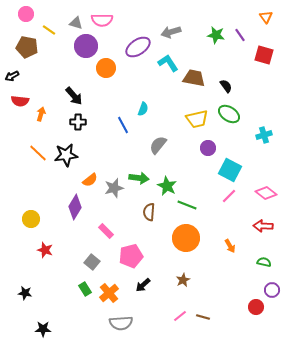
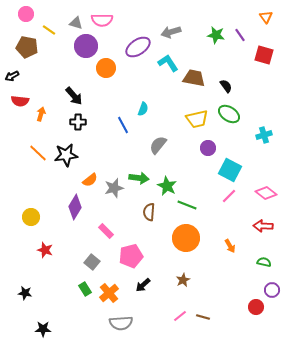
yellow circle at (31, 219): moved 2 px up
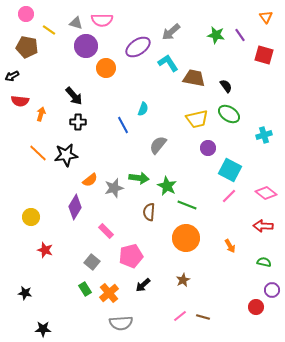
gray arrow at (171, 32): rotated 24 degrees counterclockwise
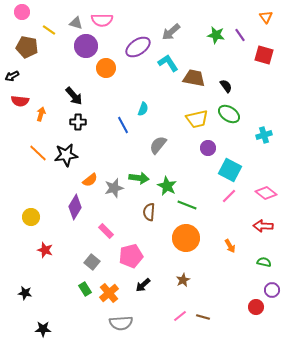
pink circle at (26, 14): moved 4 px left, 2 px up
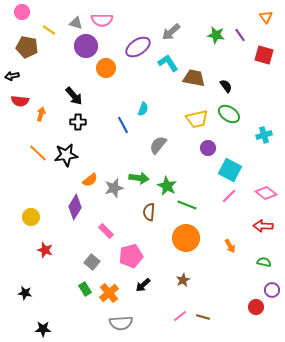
black arrow at (12, 76): rotated 16 degrees clockwise
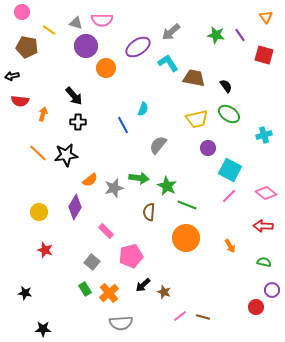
orange arrow at (41, 114): moved 2 px right
yellow circle at (31, 217): moved 8 px right, 5 px up
brown star at (183, 280): moved 19 px left, 12 px down; rotated 24 degrees counterclockwise
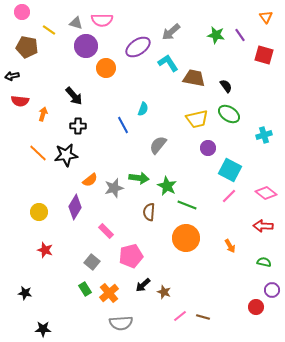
black cross at (78, 122): moved 4 px down
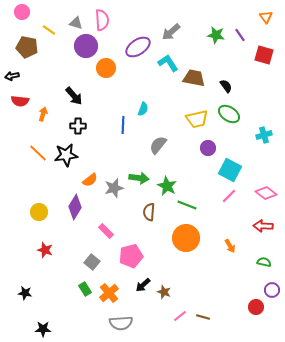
pink semicircle at (102, 20): rotated 95 degrees counterclockwise
blue line at (123, 125): rotated 30 degrees clockwise
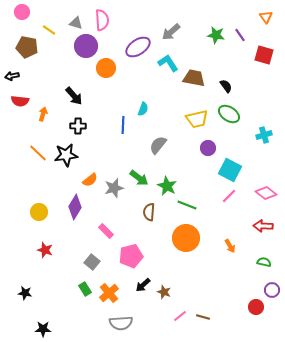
green arrow at (139, 178): rotated 30 degrees clockwise
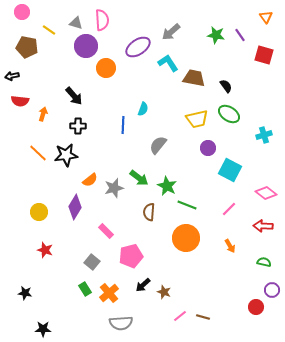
pink line at (229, 196): moved 13 px down
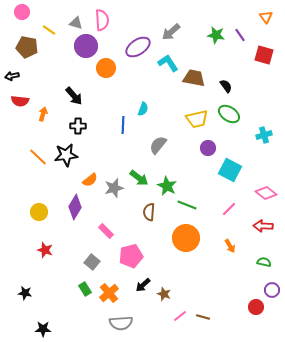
orange line at (38, 153): moved 4 px down
brown star at (164, 292): moved 2 px down
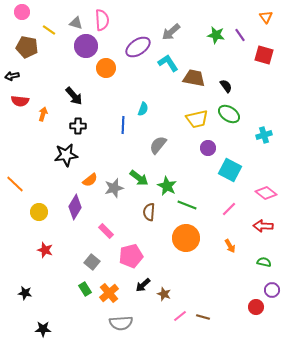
orange line at (38, 157): moved 23 px left, 27 px down
